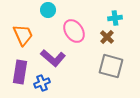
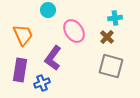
purple L-shape: rotated 85 degrees clockwise
purple rectangle: moved 2 px up
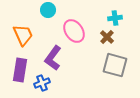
gray square: moved 4 px right, 1 px up
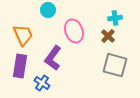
pink ellipse: rotated 15 degrees clockwise
brown cross: moved 1 px right, 1 px up
purple rectangle: moved 4 px up
blue cross: rotated 35 degrees counterclockwise
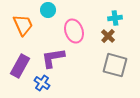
orange trapezoid: moved 10 px up
purple L-shape: rotated 45 degrees clockwise
purple rectangle: rotated 20 degrees clockwise
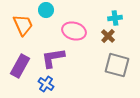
cyan circle: moved 2 px left
pink ellipse: rotated 55 degrees counterclockwise
gray square: moved 2 px right
blue cross: moved 4 px right, 1 px down
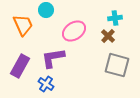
pink ellipse: rotated 50 degrees counterclockwise
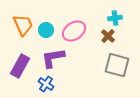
cyan circle: moved 20 px down
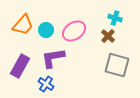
cyan cross: rotated 24 degrees clockwise
orange trapezoid: rotated 65 degrees clockwise
